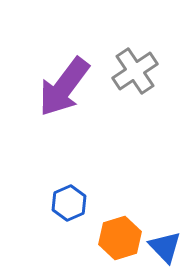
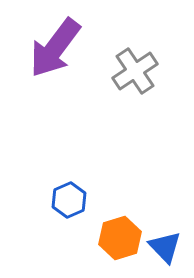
purple arrow: moved 9 px left, 39 px up
blue hexagon: moved 3 px up
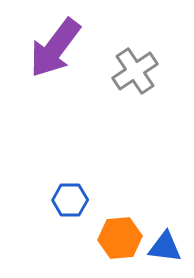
blue hexagon: moved 1 px right; rotated 24 degrees clockwise
orange hexagon: rotated 12 degrees clockwise
blue triangle: rotated 39 degrees counterclockwise
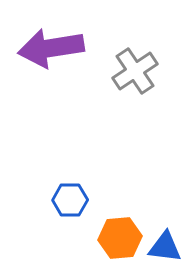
purple arrow: moved 4 px left; rotated 44 degrees clockwise
